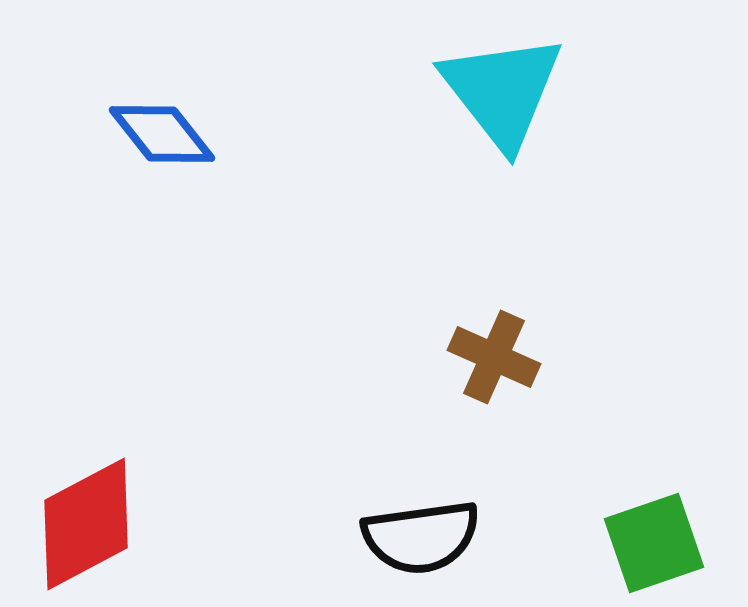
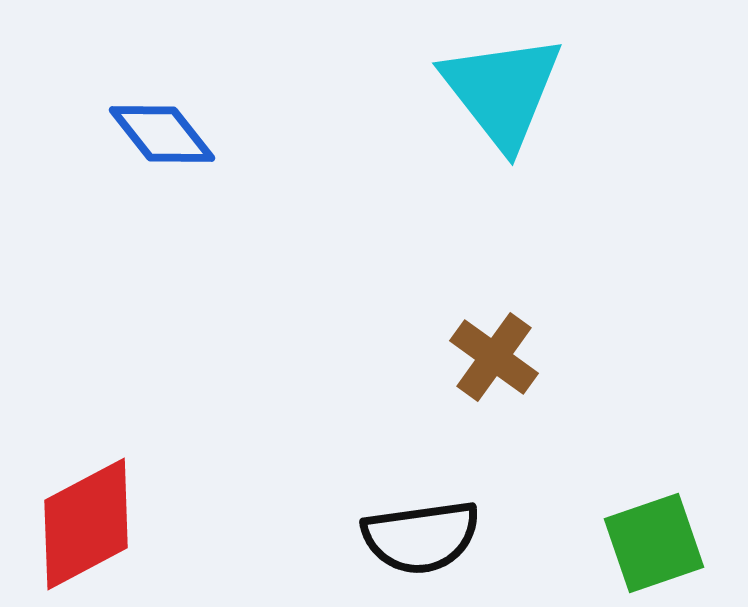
brown cross: rotated 12 degrees clockwise
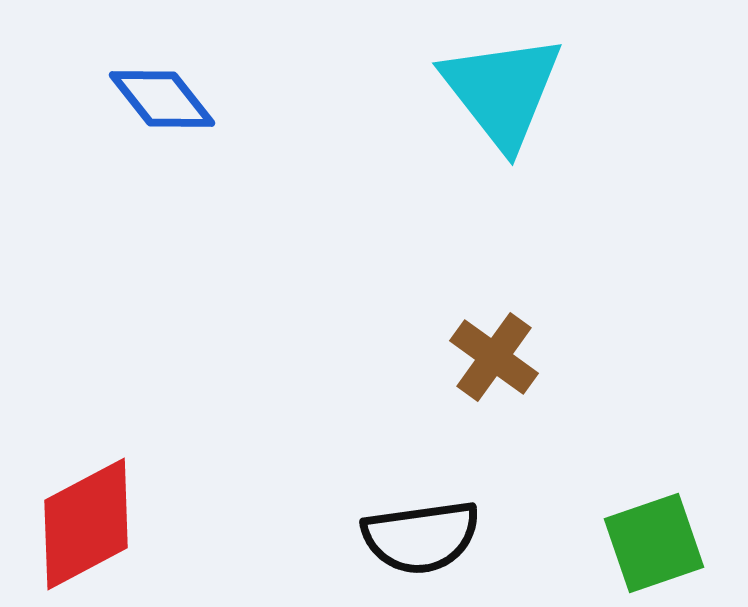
blue diamond: moved 35 px up
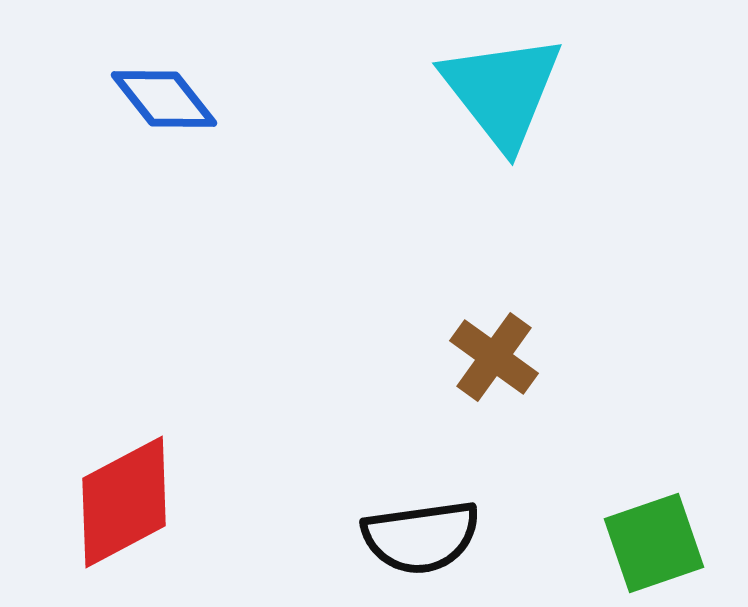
blue diamond: moved 2 px right
red diamond: moved 38 px right, 22 px up
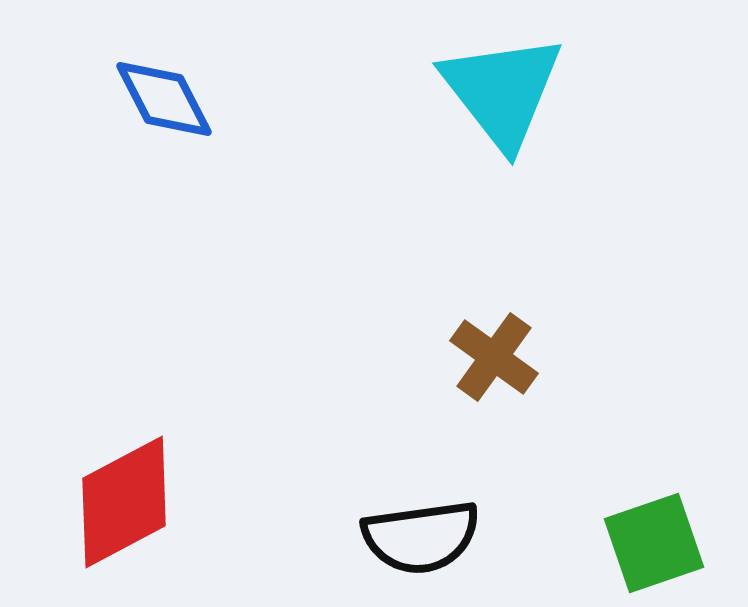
blue diamond: rotated 11 degrees clockwise
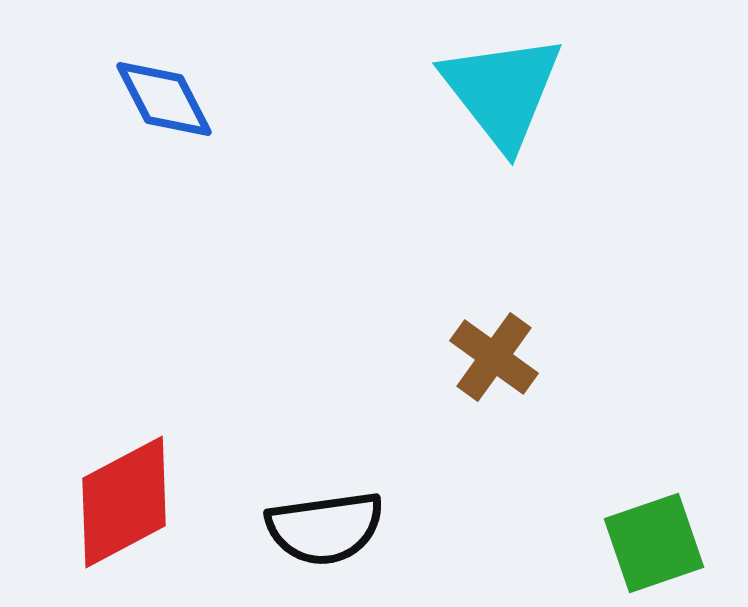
black semicircle: moved 96 px left, 9 px up
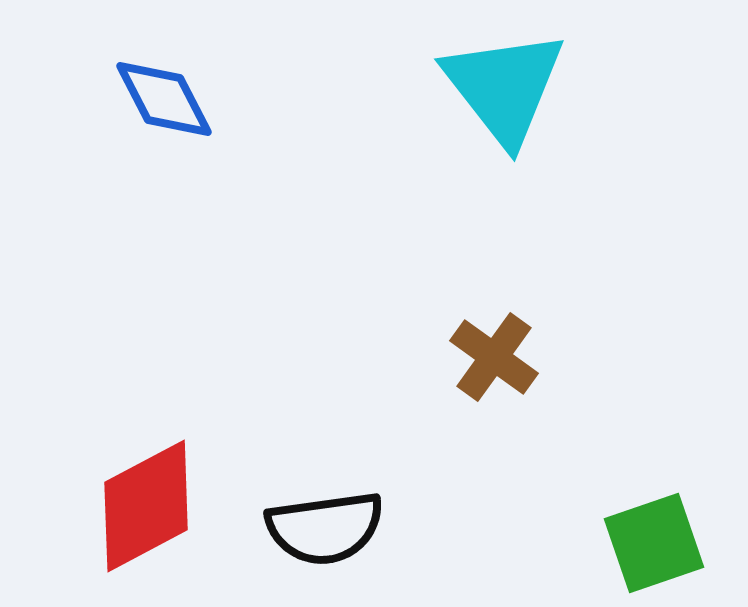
cyan triangle: moved 2 px right, 4 px up
red diamond: moved 22 px right, 4 px down
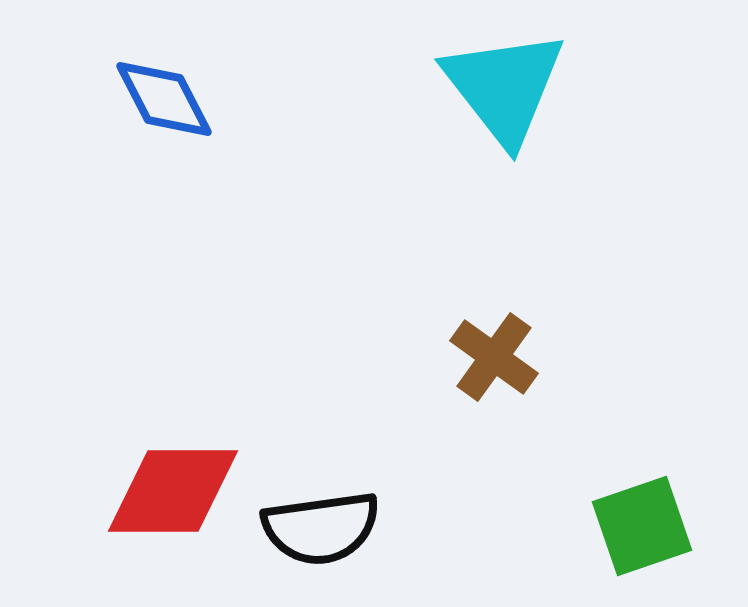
red diamond: moved 27 px right, 15 px up; rotated 28 degrees clockwise
black semicircle: moved 4 px left
green square: moved 12 px left, 17 px up
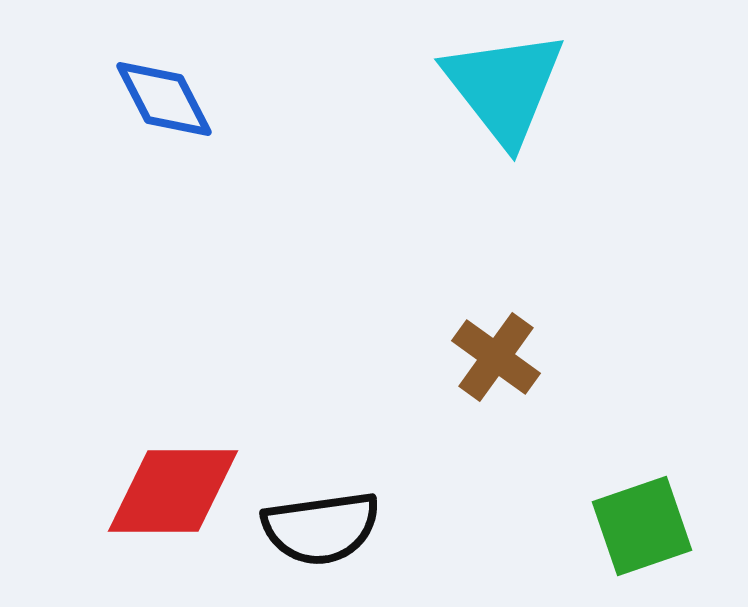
brown cross: moved 2 px right
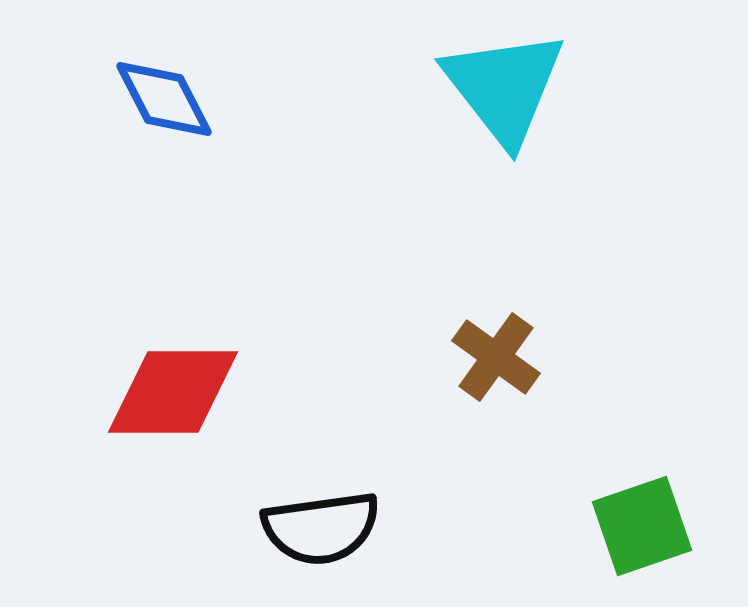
red diamond: moved 99 px up
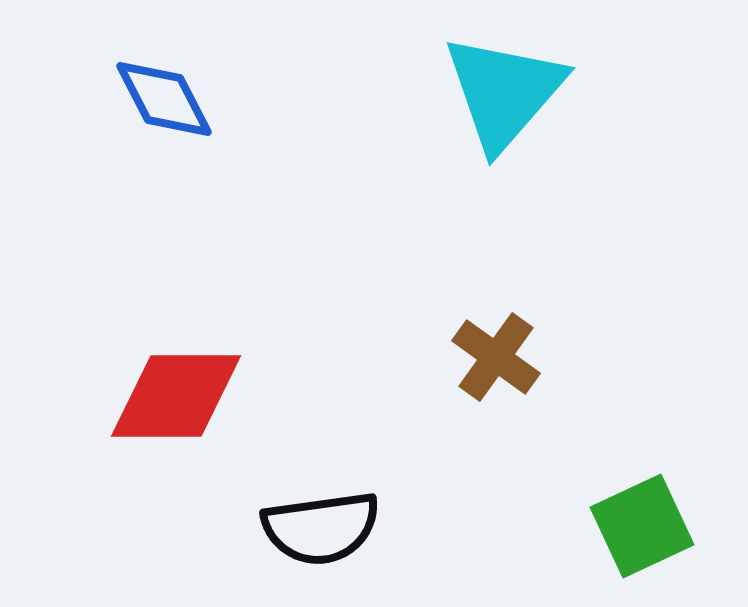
cyan triangle: moved 5 px down; rotated 19 degrees clockwise
red diamond: moved 3 px right, 4 px down
green square: rotated 6 degrees counterclockwise
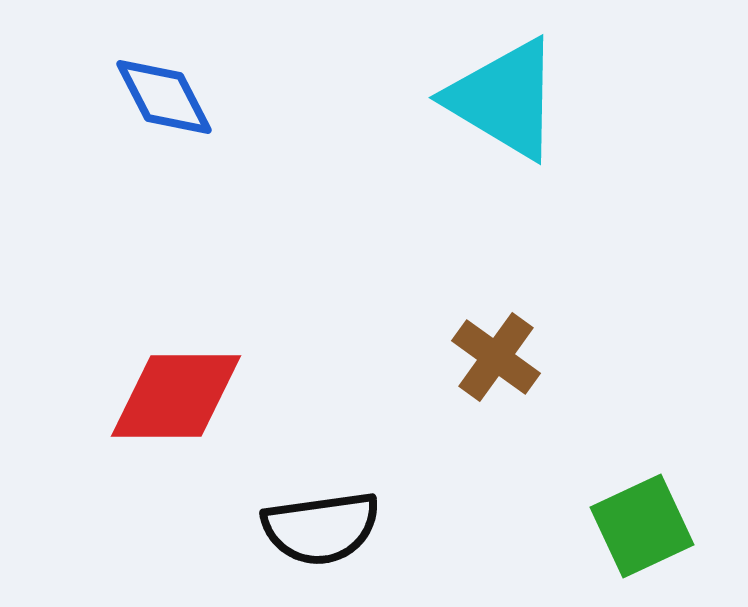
cyan triangle: moved 7 px down; rotated 40 degrees counterclockwise
blue diamond: moved 2 px up
